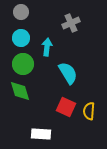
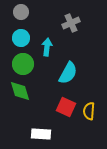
cyan semicircle: rotated 60 degrees clockwise
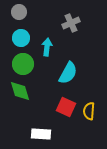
gray circle: moved 2 px left
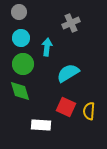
cyan semicircle: rotated 150 degrees counterclockwise
white rectangle: moved 9 px up
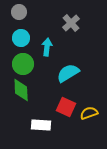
gray cross: rotated 18 degrees counterclockwise
green diamond: moved 1 px right, 1 px up; rotated 15 degrees clockwise
yellow semicircle: moved 2 px down; rotated 66 degrees clockwise
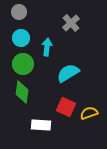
green diamond: moved 1 px right, 2 px down; rotated 10 degrees clockwise
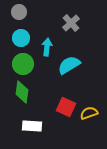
cyan semicircle: moved 1 px right, 8 px up
white rectangle: moved 9 px left, 1 px down
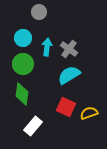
gray circle: moved 20 px right
gray cross: moved 2 px left, 26 px down; rotated 12 degrees counterclockwise
cyan circle: moved 2 px right
cyan semicircle: moved 10 px down
green diamond: moved 2 px down
white rectangle: moved 1 px right; rotated 54 degrees counterclockwise
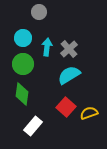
gray cross: rotated 12 degrees clockwise
red square: rotated 18 degrees clockwise
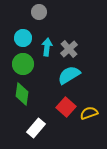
white rectangle: moved 3 px right, 2 px down
